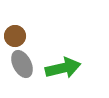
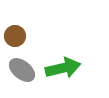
gray ellipse: moved 6 px down; rotated 24 degrees counterclockwise
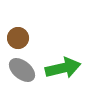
brown circle: moved 3 px right, 2 px down
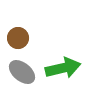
gray ellipse: moved 2 px down
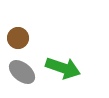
green arrow: rotated 32 degrees clockwise
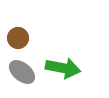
green arrow: rotated 8 degrees counterclockwise
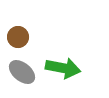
brown circle: moved 1 px up
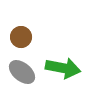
brown circle: moved 3 px right
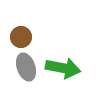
gray ellipse: moved 4 px right, 5 px up; rotated 32 degrees clockwise
